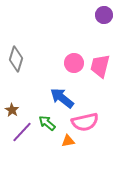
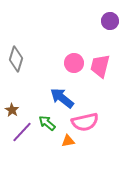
purple circle: moved 6 px right, 6 px down
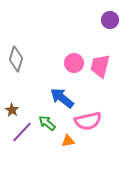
purple circle: moved 1 px up
pink semicircle: moved 3 px right, 1 px up
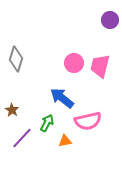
green arrow: rotated 78 degrees clockwise
purple line: moved 6 px down
orange triangle: moved 3 px left
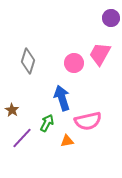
purple circle: moved 1 px right, 2 px up
gray diamond: moved 12 px right, 2 px down
pink trapezoid: moved 12 px up; rotated 15 degrees clockwise
blue arrow: rotated 35 degrees clockwise
orange triangle: moved 2 px right
